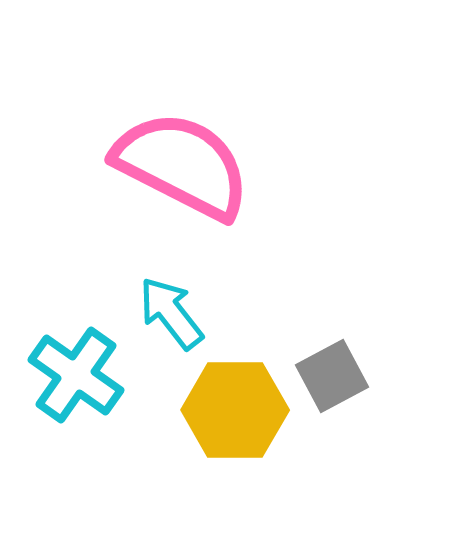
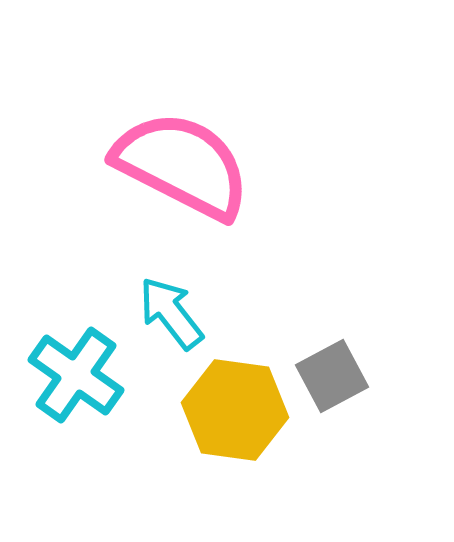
yellow hexagon: rotated 8 degrees clockwise
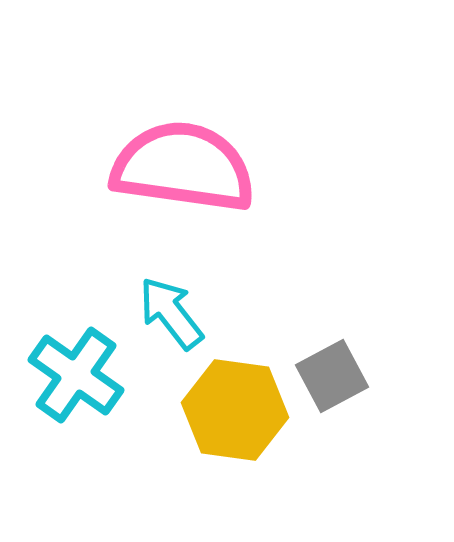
pink semicircle: moved 1 px right, 2 px down; rotated 19 degrees counterclockwise
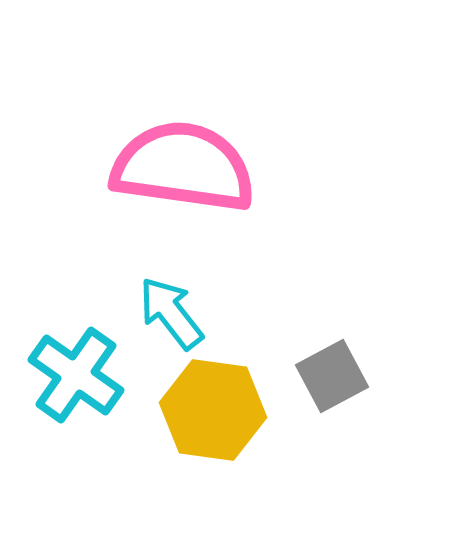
yellow hexagon: moved 22 px left
